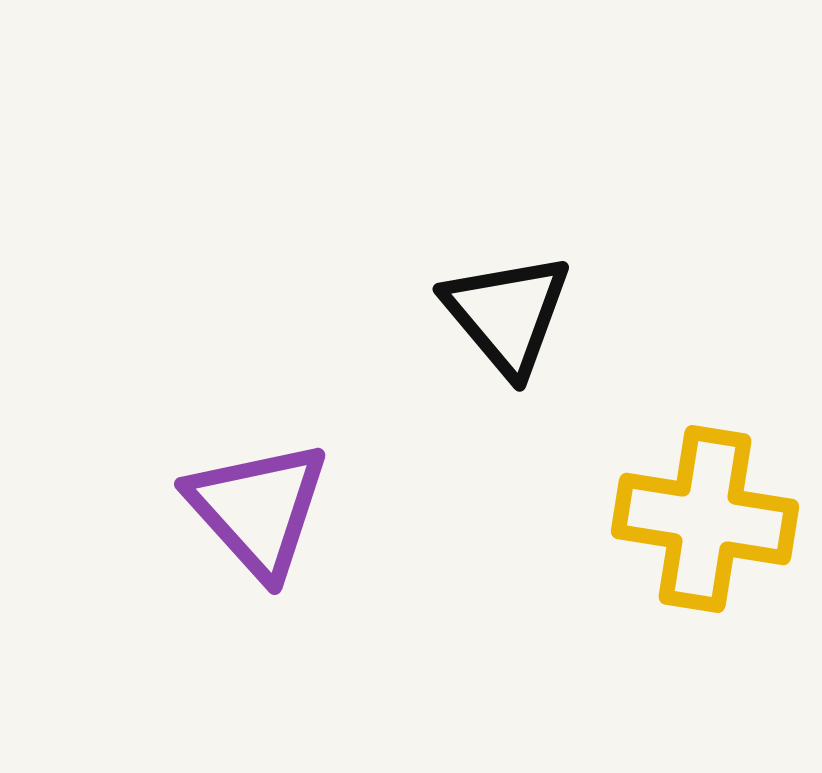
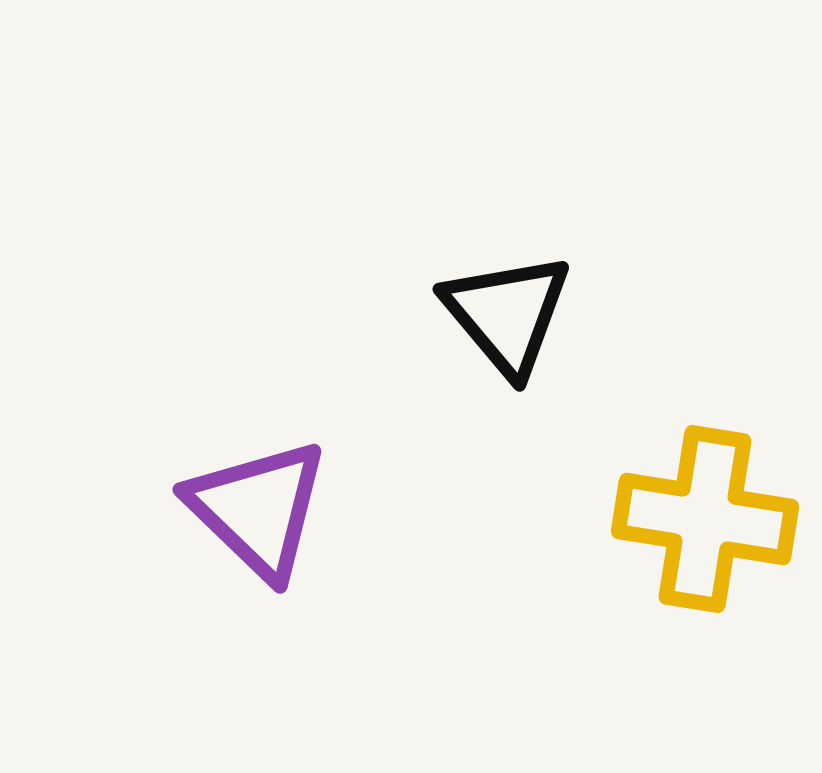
purple triangle: rotated 4 degrees counterclockwise
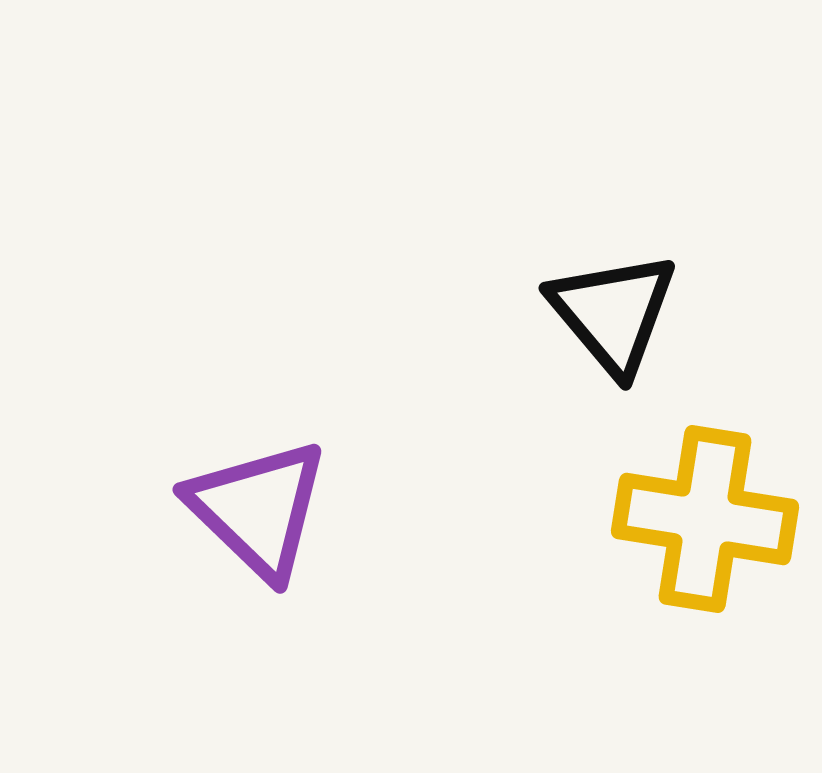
black triangle: moved 106 px right, 1 px up
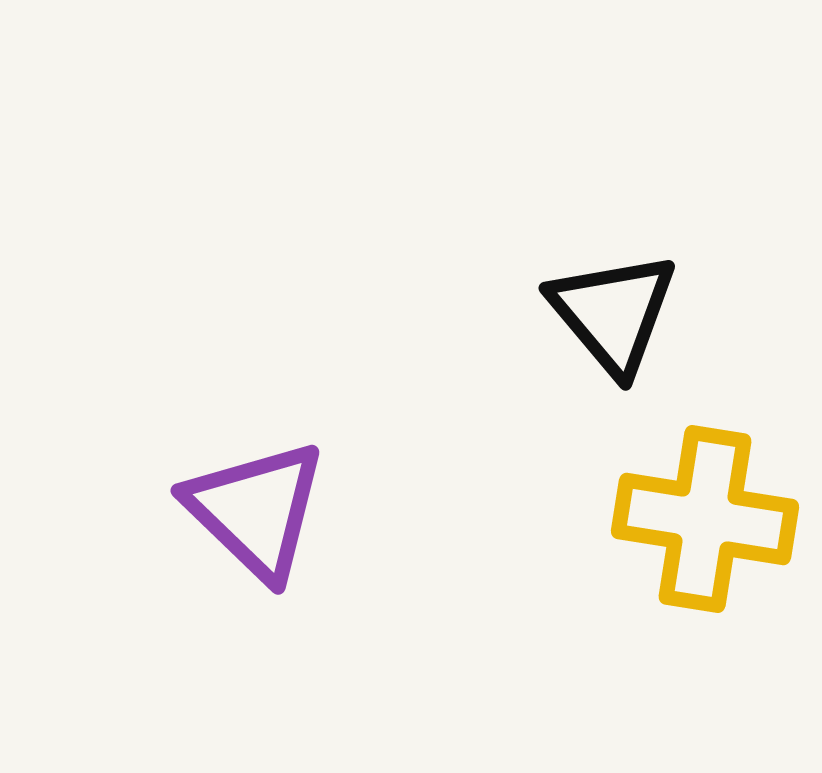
purple triangle: moved 2 px left, 1 px down
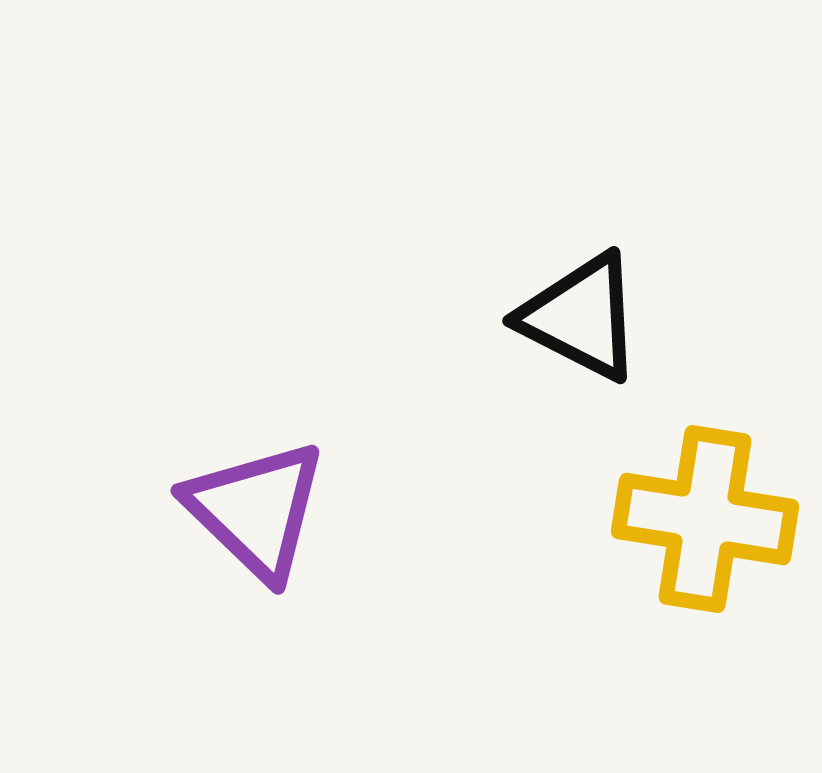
black triangle: moved 32 px left, 4 px down; rotated 23 degrees counterclockwise
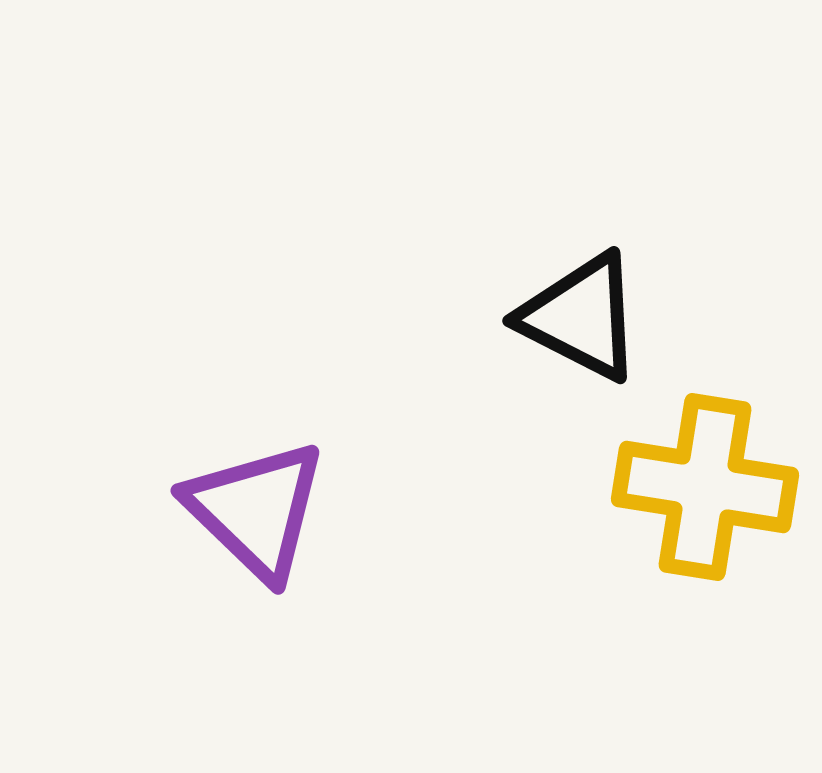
yellow cross: moved 32 px up
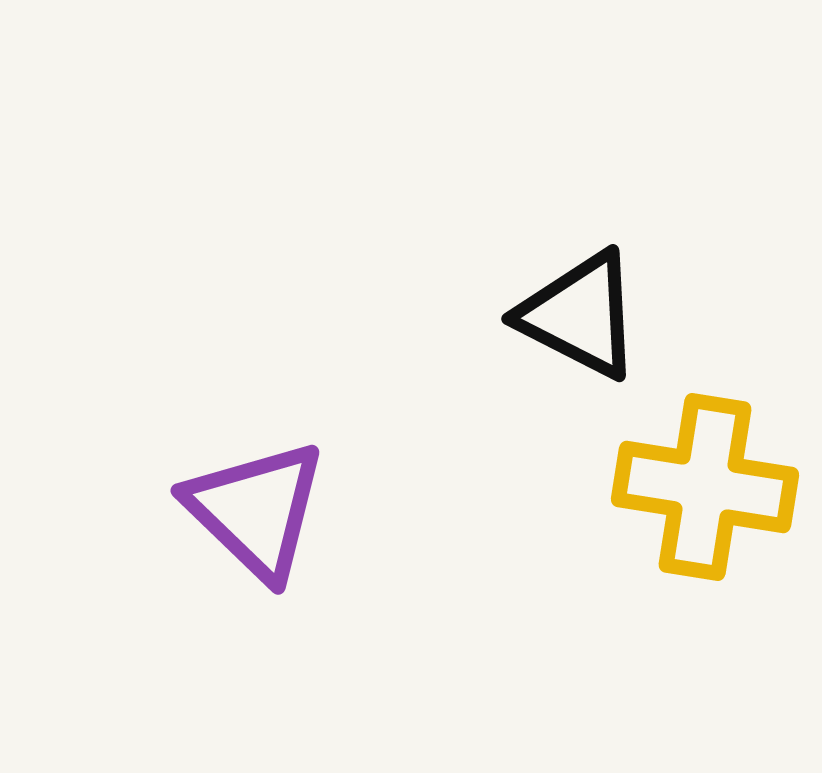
black triangle: moved 1 px left, 2 px up
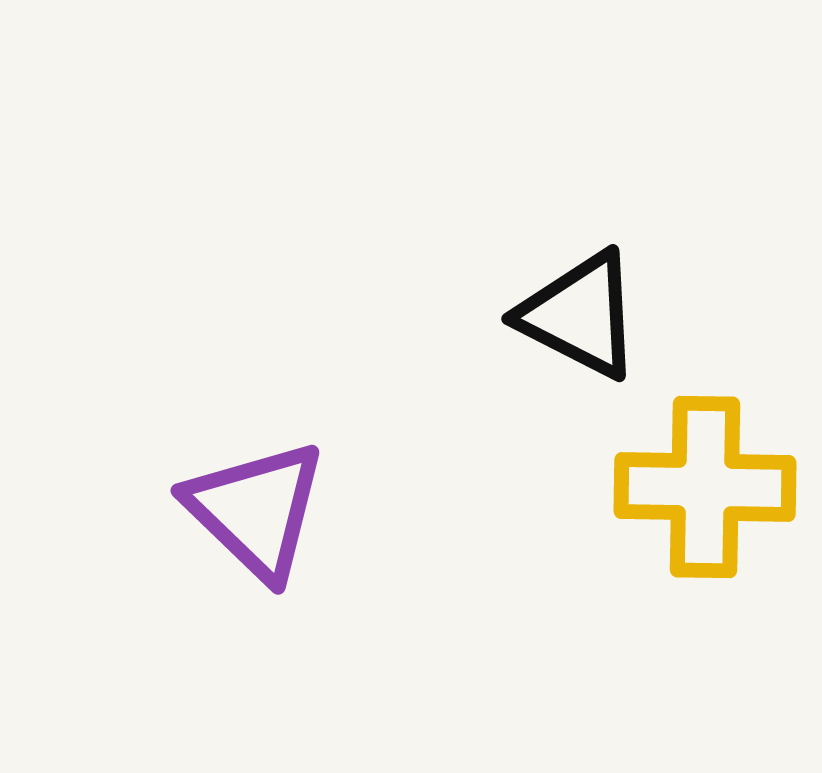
yellow cross: rotated 8 degrees counterclockwise
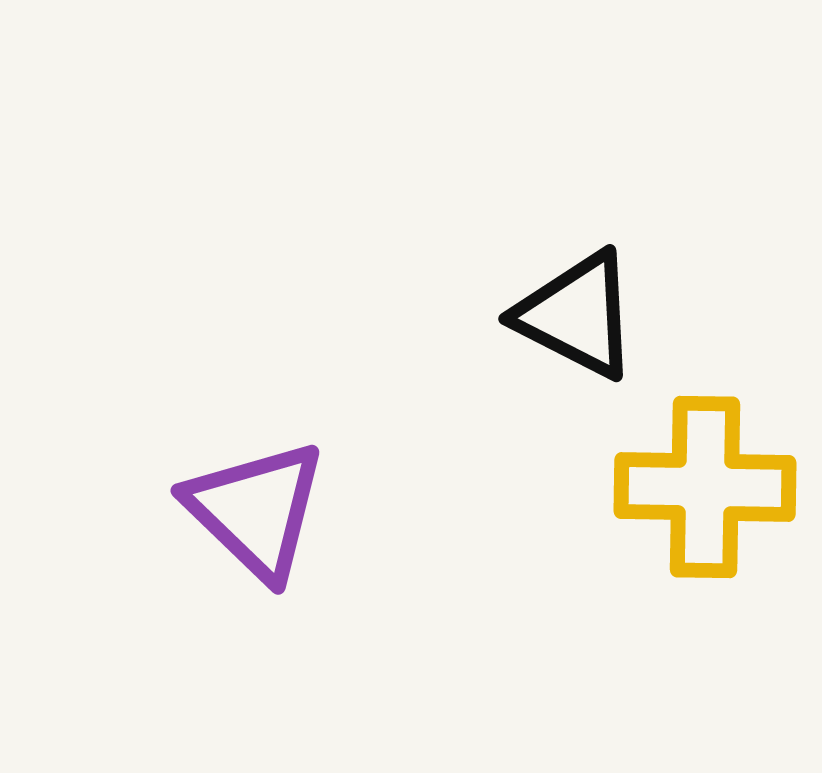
black triangle: moved 3 px left
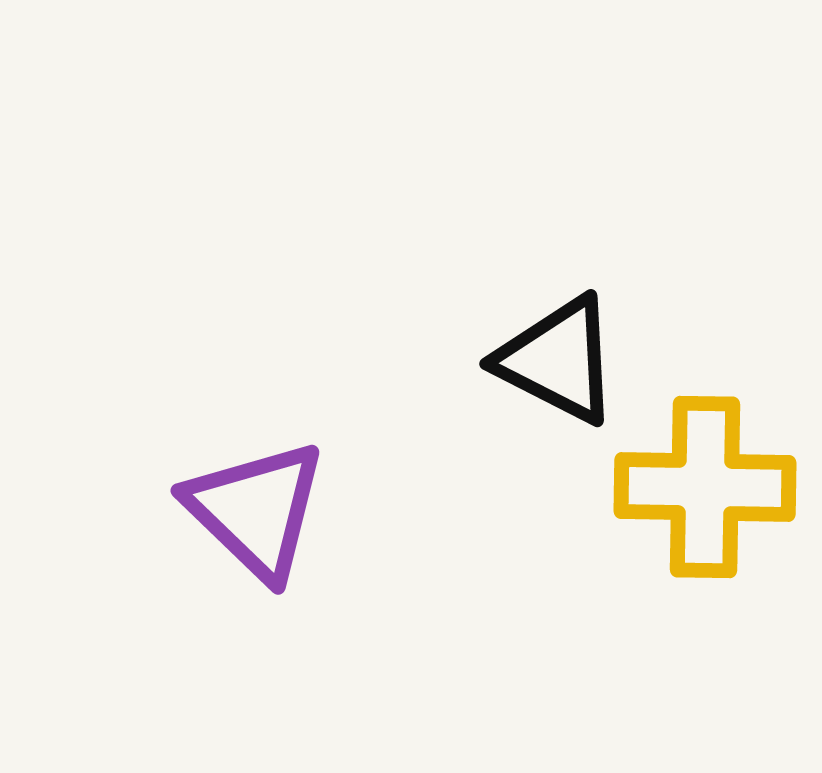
black triangle: moved 19 px left, 45 px down
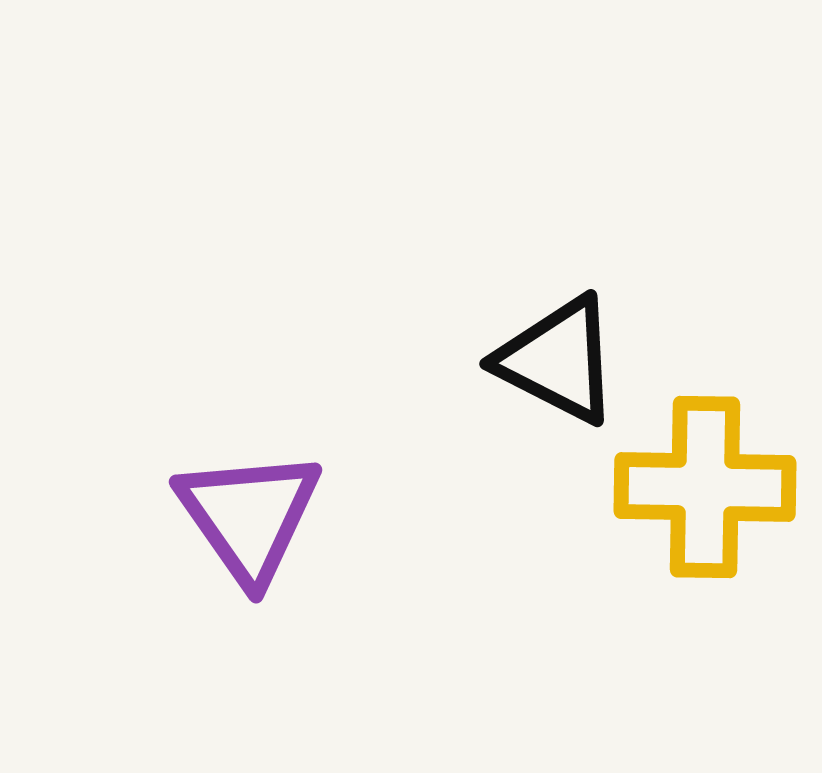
purple triangle: moved 7 px left, 6 px down; rotated 11 degrees clockwise
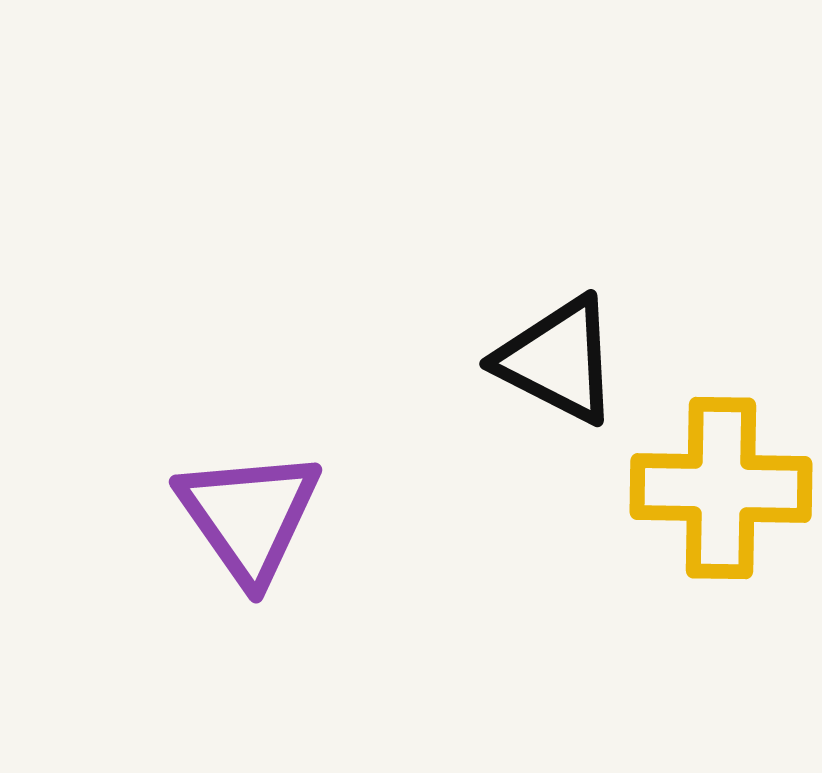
yellow cross: moved 16 px right, 1 px down
